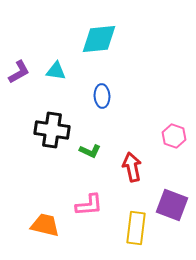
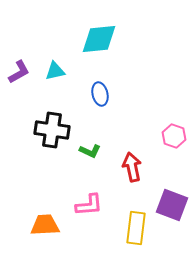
cyan triangle: moved 1 px left; rotated 20 degrees counterclockwise
blue ellipse: moved 2 px left, 2 px up; rotated 10 degrees counterclockwise
orange trapezoid: rotated 16 degrees counterclockwise
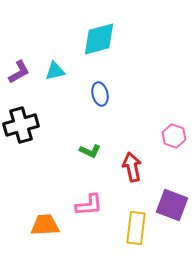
cyan diamond: rotated 9 degrees counterclockwise
black cross: moved 31 px left, 5 px up; rotated 24 degrees counterclockwise
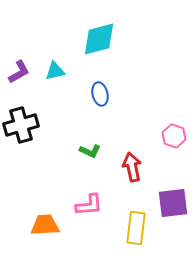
purple square: moved 1 px right, 2 px up; rotated 28 degrees counterclockwise
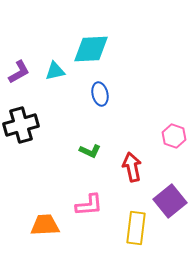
cyan diamond: moved 8 px left, 10 px down; rotated 12 degrees clockwise
purple square: moved 3 px left, 2 px up; rotated 32 degrees counterclockwise
